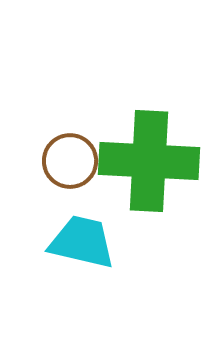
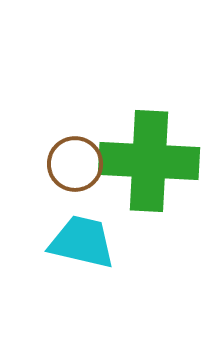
brown circle: moved 5 px right, 3 px down
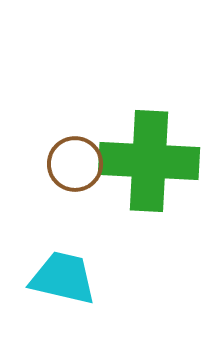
cyan trapezoid: moved 19 px left, 36 px down
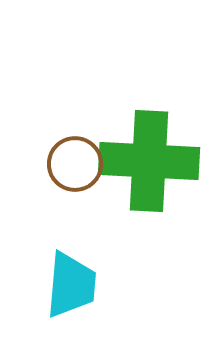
cyan trapezoid: moved 8 px right, 7 px down; rotated 82 degrees clockwise
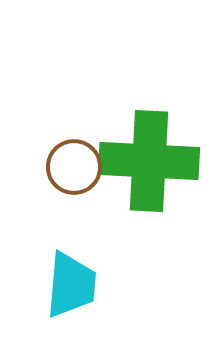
brown circle: moved 1 px left, 3 px down
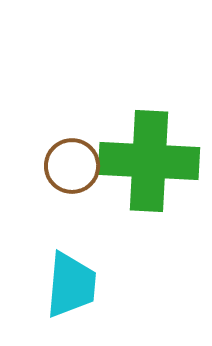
brown circle: moved 2 px left, 1 px up
